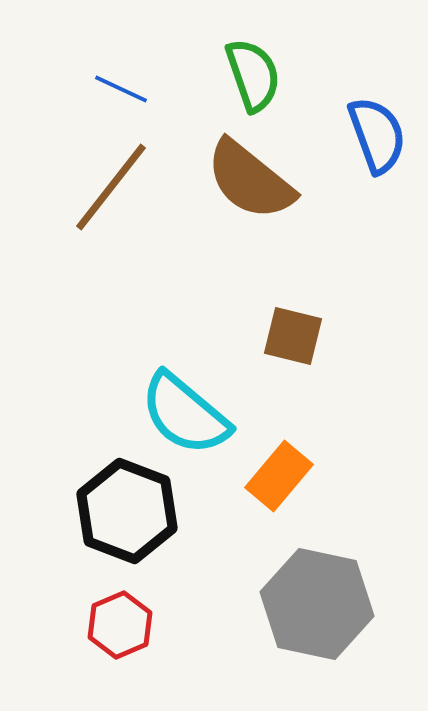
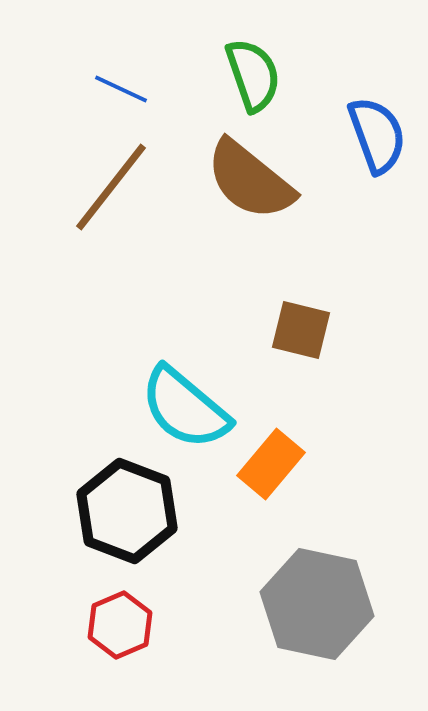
brown square: moved 8 px right, 6 px up
cyan semicircle: moved 6 px up
orange rectangle: moved 8 px left, 12 px up
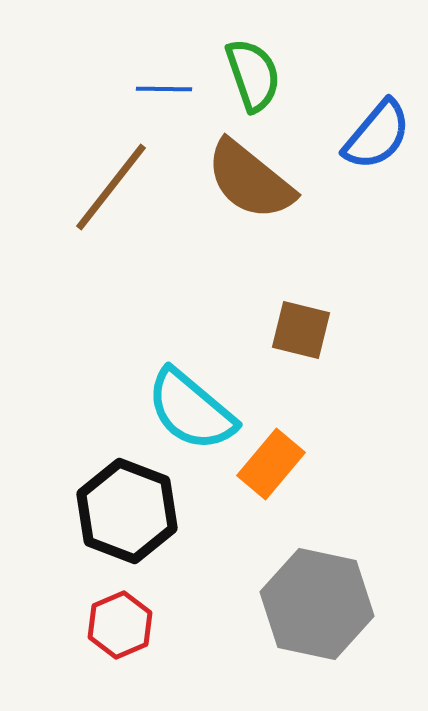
blue line: moved 43 px right; rotated 24 degrees counterclockwise
blue semicircle: rotated 60 degrees clockwise
cyan semicircle: moved 6 px right, 2 px down
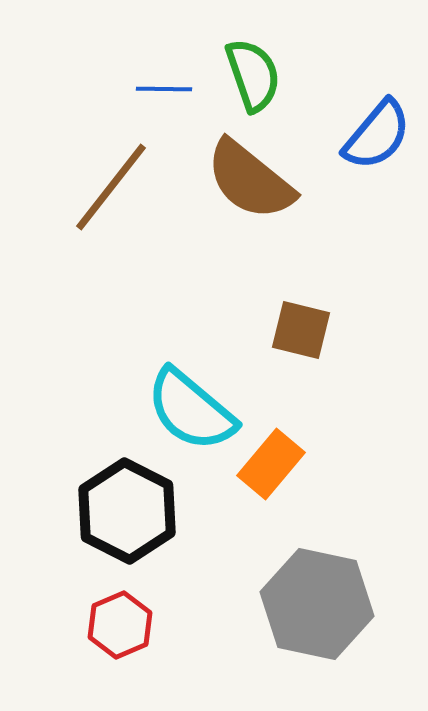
black hexagon: rotated 6 degrees clockwise
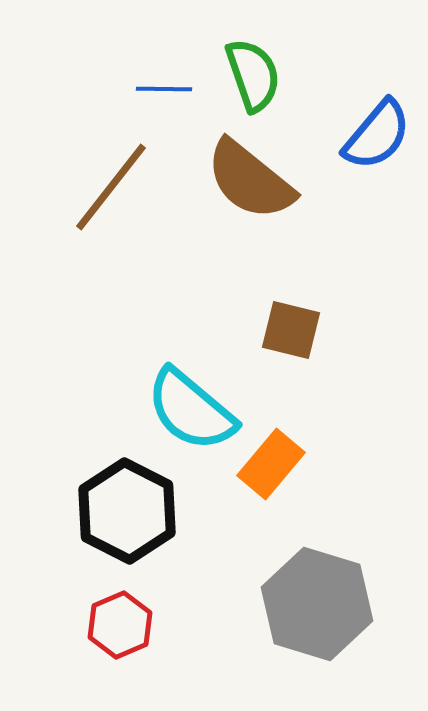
brown square: moved 10 px left
gray hexagon: rotated 5 degrees clockwise
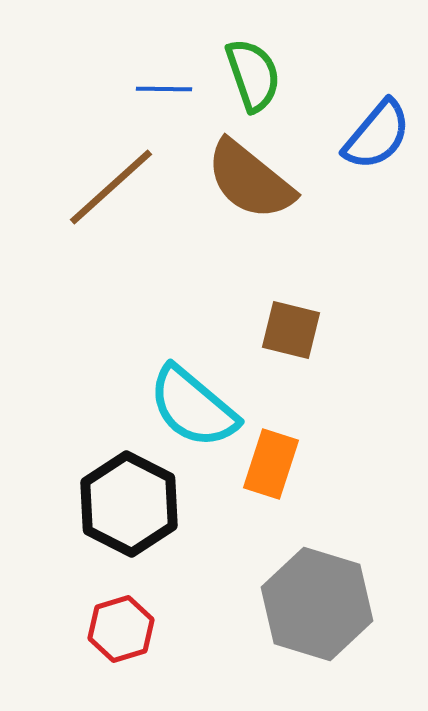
brown line: rotated 10 degrees clockwise
cyan semicircle: moved 2 px right, 3 px up
orange rectangle: rotated 22 degrees counterclockwise
black hexagon: moved 2 px right, 7 px up
red hexagon: moved 1 px right, 4 px down; rotated 6 degrees clockwise
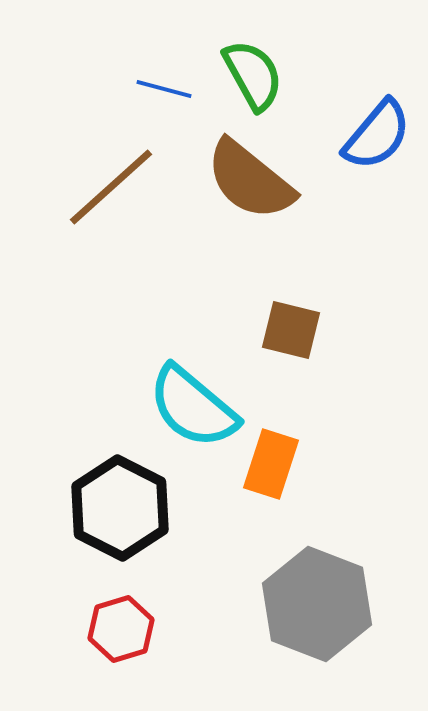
green semicircle: rotated 10 degrees counterclockwise
blue line: rotated 14 degrees clockwise
black hexagon: moved 9 px left, 4 px down
gray hexagon: rotated 4 degrees clockwise
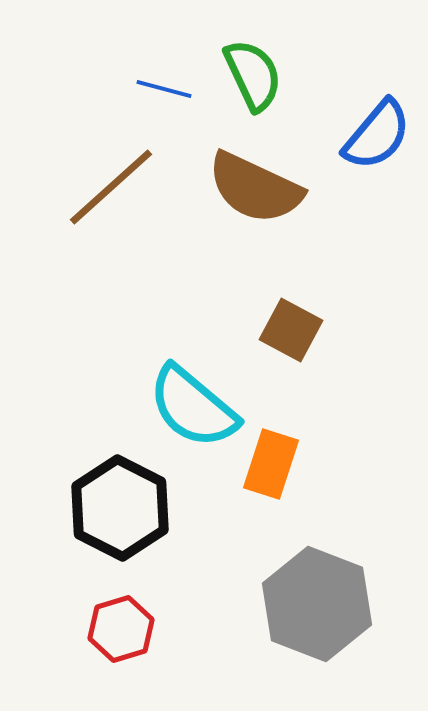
green semicircle: rotated 4 degrees clockwise
brown semicircle: moved 5 px right, 8 px down; rotated 14 degrees counterclockwise
brown square: rotated 14 degrees clockwise
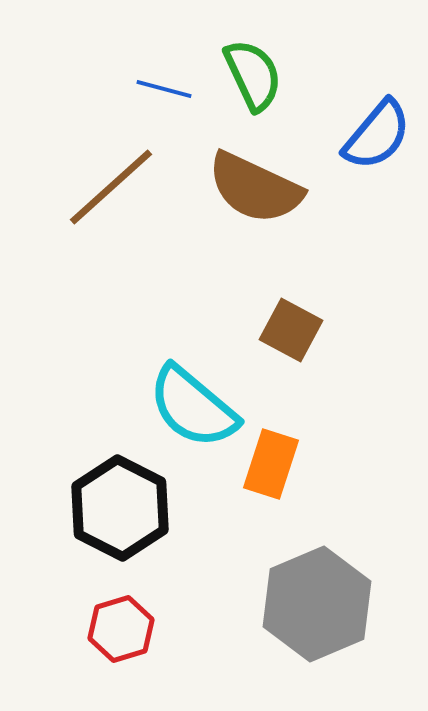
gray hexagon: rotated 16 degrees clockwise
